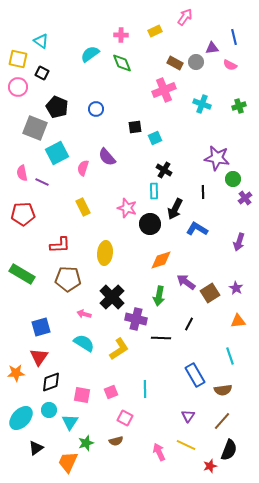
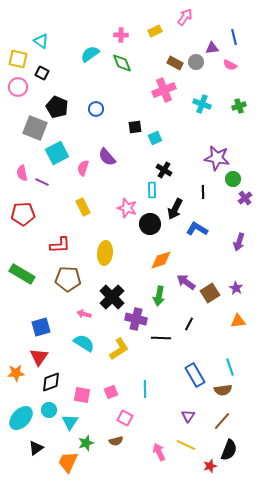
cyan rectangle at (154, 191): moved 2 px left, 1 px up
cyan line at (230, 356): moved 11 px down
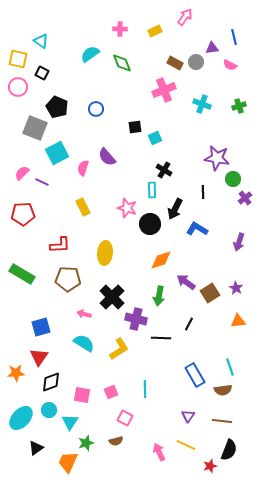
pink cross at (121, 35): moved 1 px left, 6 px up
pink semicircle at (22, 173): rotated 56 degrees clockwise
brown line at (222, 421): rotated 54 degrees clockwise
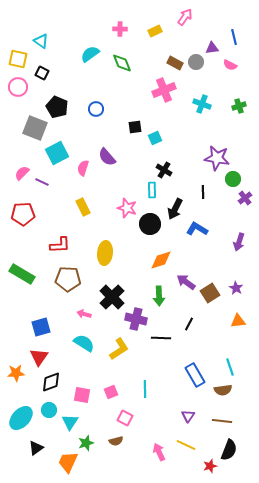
green arrow at (159, 296): rotated 12 degrees counterclockwise
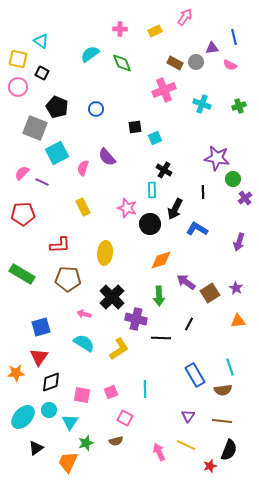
cyan ellipse at (21, 418): moved 2 px right, 1 px up
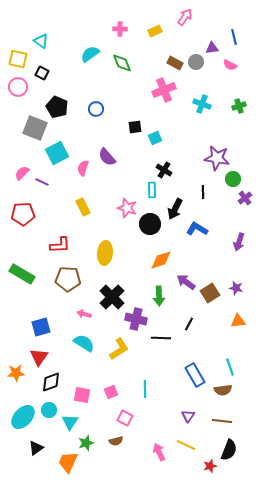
purple star at (236, 288): rotated 16 degrees counterclockwise
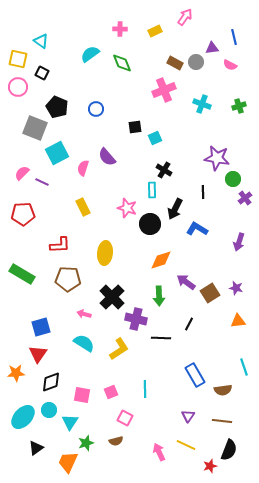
red triangle at (39, 357): moved 1 px left, 3 px up
cyan line at (230, 367): moved 14 px right
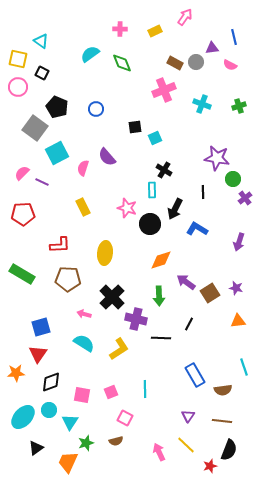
gray square at (35, 128): rotated 15 degrees clockwise
yellow line at (186, 445): rotated 18 degrees clockwise
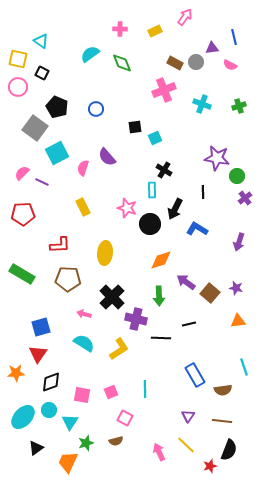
green circle at (233, 179): moved 4 px right, 3 px up
brown square at (210, 293): rotated 18 degrees counterclockwise
black line at (189, 324): rotated 48 degrees clockwise
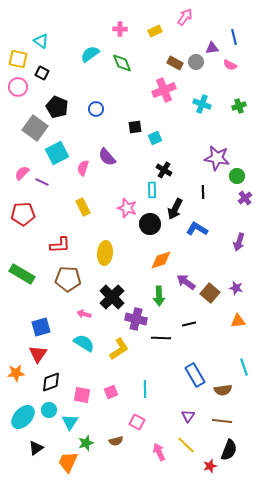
pink square at (125, 418): moved 12 px right, 4 px down
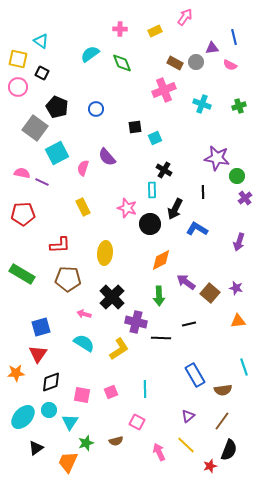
pink semicircle at (22, 173): rotated 56 degrees clockwise
orange diamond at (161, 260): rotated 10 degrees counterclockwise
purple cross at (136, 319): moved 3 px down
purple triangle at (188, 416): rotated 16 degrees clockwise
brown line at (222, 421): rotated 60 degrees counterclockwise
